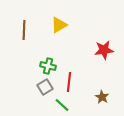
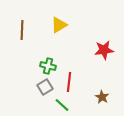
brown line: moved 2 px left
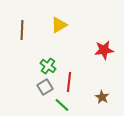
green cross: rotated 21 degrees clockwise
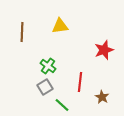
yellow triangle: moved 1 px right, 1 px down; rotated 24 degrees clockwise
brown line: moved 2 px down
red star: rotated 12 degrees counterclockwise
red line: moved 11 px right
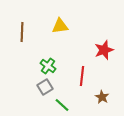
red line: moved 2 px right, 6 px up
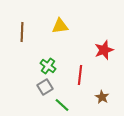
red line: moved 2 px left, 1 px up
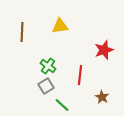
gray square: moved 1 px right, 1 px up
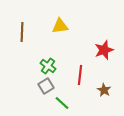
brown star: moved 2 px right, 7 px up
green line: moved 2 px up
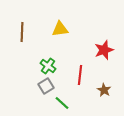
yellow triangle: moved 3 px down
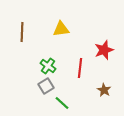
yellow triangle: moved 1 px right
red line: moved 7 px up
